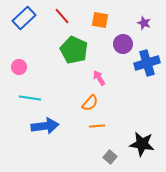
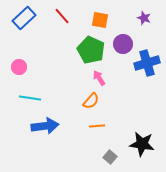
purple star: moved 5 px up
green pentagon: moved 17 px right
orange semicircle: moved 1 px right, 2 px up
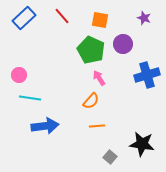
blue cross: moved 12 px down
pink circle: moved 8 px down
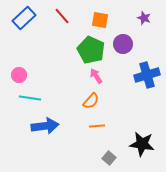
pink arrow: moved 3 px left, 2 px up
gray square: moved 1 px left, 1 px down
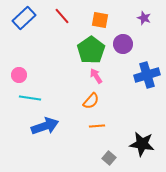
green pentagon: rotated 12 degrees clockwise
blue arrow: rotated 12 degrees counterclockwise
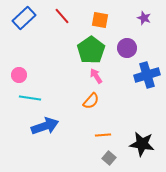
purple circle: moved 4 px right, 4 px down
orange line: moved 6 px right, 9 px down
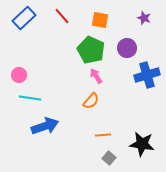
green pentagon: rotated 12 degrees counterclockwise
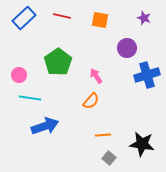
red line: rotated 36 degrees counterclockwise
green pentagon: moved 33 px left, 12 px down; rotated 12 degrees clockwise
